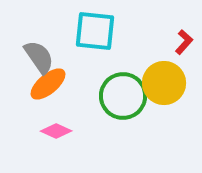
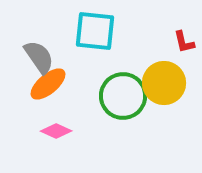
red L-shape: rotated 125 degrees clockwise
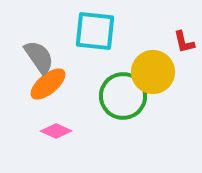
yellow circle: moved 11 px left, 11 px up
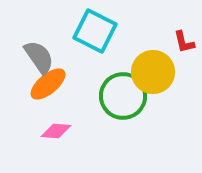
cyan square: rotated 21 degrees clockwise
pink diamond: rotated 20 degrees counterclockwise
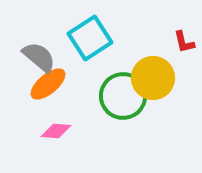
cyan square: moved 5 px left, 7 px down; rotated 30 degrees clockwise
gray semicircle: rotated 15 degrees counterclockwise
yellow circle: moved 6 px down
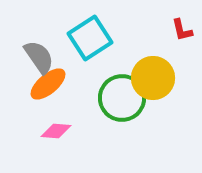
red L-shape: moved 2 px left, 12 px up
gray semicircle: rotated 15 degrees clockwise
green circle: moved 1 px left, 2 px down
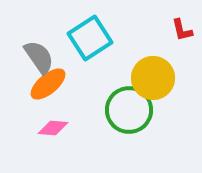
green circle: moved 7 px right, 12 px down
pink diamond: moved 3 px left, 3 px up
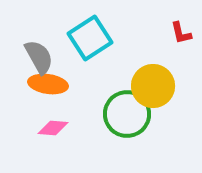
red L-shape: moved 1 px left, 3 px down
gray semicircle: rotated 6 degrees clockwise
yellow circle: moved 8 px down
orange ellipse: rotated 48 degrees clockwise
green circle: moved 2 px left, 4 px down
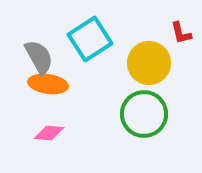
cyan square: moved 1 px down
yellow circle: moved 4 px left, 23 px up
green circle: moved 17 px right
pink diamond: moved 4 px left, 5 px down
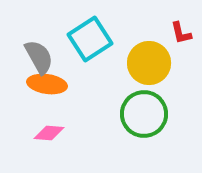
orange ellipse: moved 1 px left
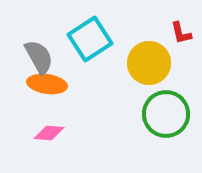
green circle: moved 22 px right
